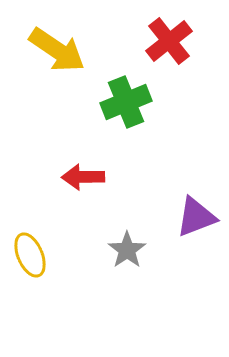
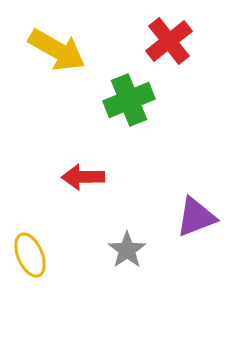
yellow arrow: rotated 4 degrees counterclockwise
green cross: moved 3 px right, 2 px up
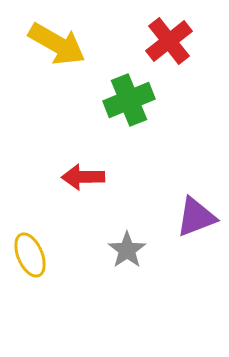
yellow arrow: moved 6 px up
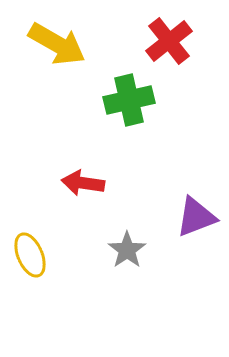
green cross: rotated 9 degrees clockwise
red arrow: moved 6 px down; rotated 9 degrees clockwise
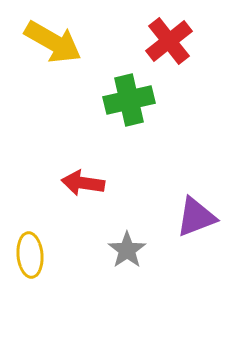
yellow arrow: moved 4 px left, 2 px up
yellow ellipse: rotated 18 degrees clockwise
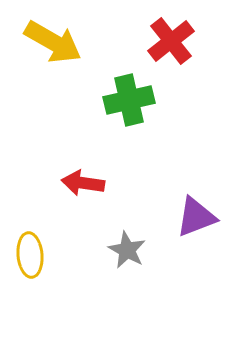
red cross: moved 2 px right
gray star: rotated 9 degrees counterclockwise
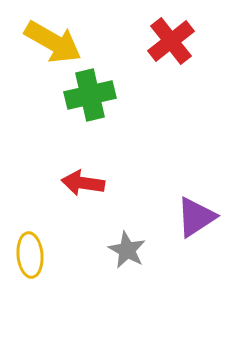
green cross: moved 39 px left, 5 px up
purple triangle: rotated 12 degrees counterclockwise
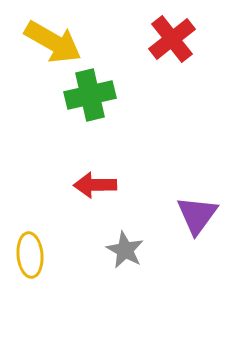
red cross: moved 1 px right, 2 px up
red arrow: moved 12 px right, 2 px down; rotated 9 degrees counterclockwise
purple triangle: moved 1 px right, 2 px up; rotated 21 degrees counterclockwise
gray star: moved 2 px left
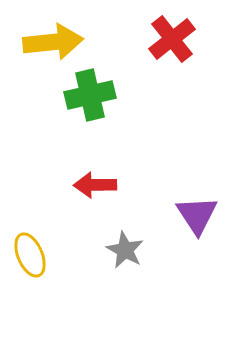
yellow arrow: rotated 36 degrees counterclockwise
purple triangle: rotated 9 degrees counterclockwise
yellow ellipse: rotated 18 degrees counterclockwise
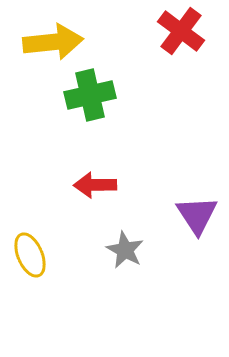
red cross: moved 9 px right, 8 px up; rotated 15 degrees counterclockwise
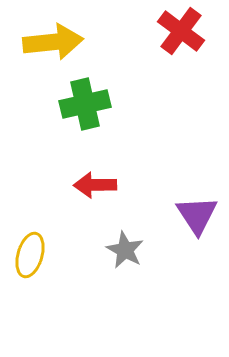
green cross: moved 5 px left, 9 px down
yellow ellipse: rotated 39 degrees clockwise
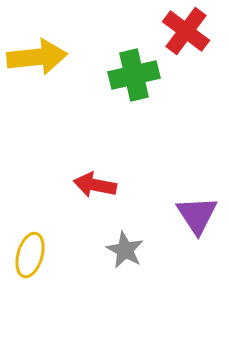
red cross: moved 5 px right
yellow arrow: moved 16 px left, 15 px down
green cross: moved 49 px right, 29 px up
red arrow: rotated 12 degrees clockwise
